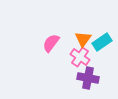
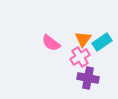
pink semicircle: rotated 90 degrees counterclockwise
pink cross: rotated 24 degrees clockwise
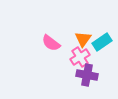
purple cross: moved 1 px left, 3 px up
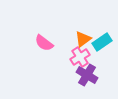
orange triangle: rotated 18 degrees clockwise
pink semicircle: moved 7 px left
purple cross: rotated 20 degrees clockwise
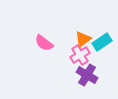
pink cross: moved 2 px up
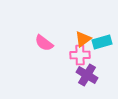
cyan rectangle: rotated 18 degrees clockwise
pink cross: rotated 30 degrees clockwise
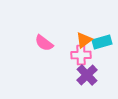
orange triangle: moved 1 px right, 1 px down
pink cross: moved 1 px right
purple cross: rotated 15 degrees clockwise
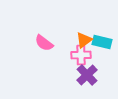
cyan rectangle: rotated 30 degrees clockwise
